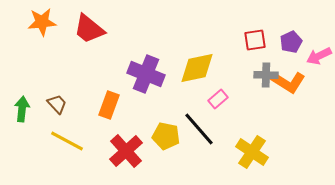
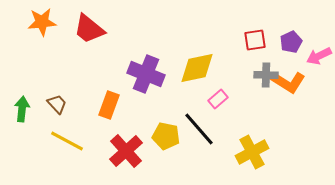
yellow cross: rotated 28 degrees clockwise
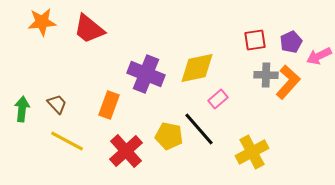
orange L-shape: rotated 80 degrees counterclockwise
yellow pentagon: moved 3 px right
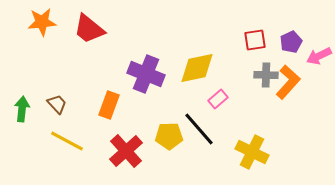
yellow pentagon: rotated 12 degrees counterclockwise
yellow cross: rotated 36 degrees counterclockwise
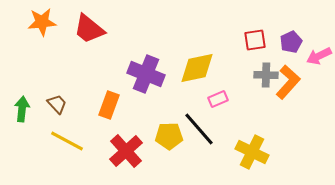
pink rectangle: rotated 18 degrees clockwise
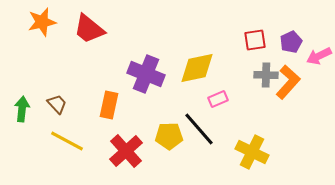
orange star: rotated 8 degrees counterclockwise
orange rectangle: rotated 8 degrees counterclockwise
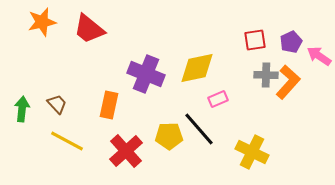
pink arrow: rotated 60 degrees clockwise
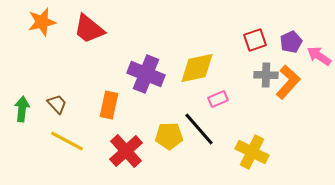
red square: rotated 10 degrees counterclockwise
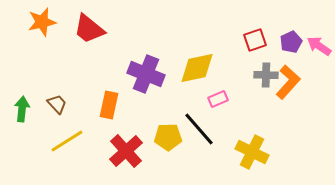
pink arrow: moved 10 px up
yellow pentagon: moved 1 px left, 1 px down
yellow line: rotated 60 degrees counterclockwise
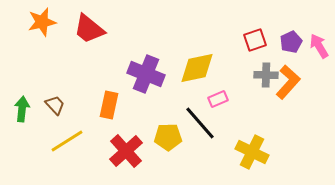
pink arrow: rotated 25 degrees clockwise
brown trapezoid: moved 2 px left, 1 px down
black line: moved 1 px right, 6 px up
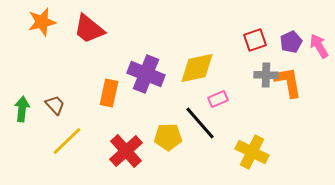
orange L-shape: rotated 52 degrees counterclockwise
orange rectangle: moved 12 px up
yellow line: rotated 12 degrees counterclockwise
